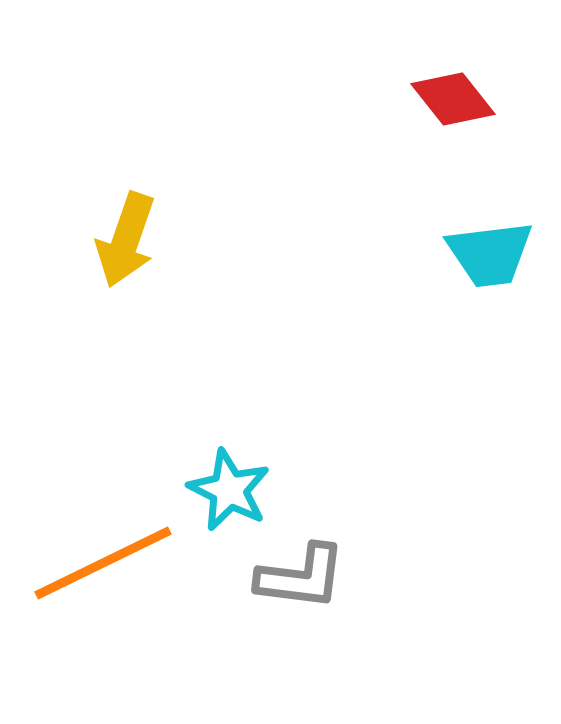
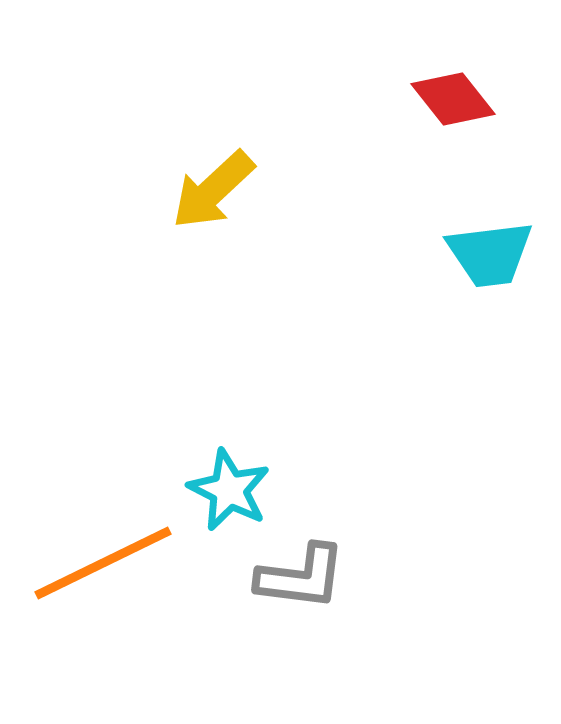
yellow arrow: moved 87 px right, 50 px up; rotated 28 degrees clockwise
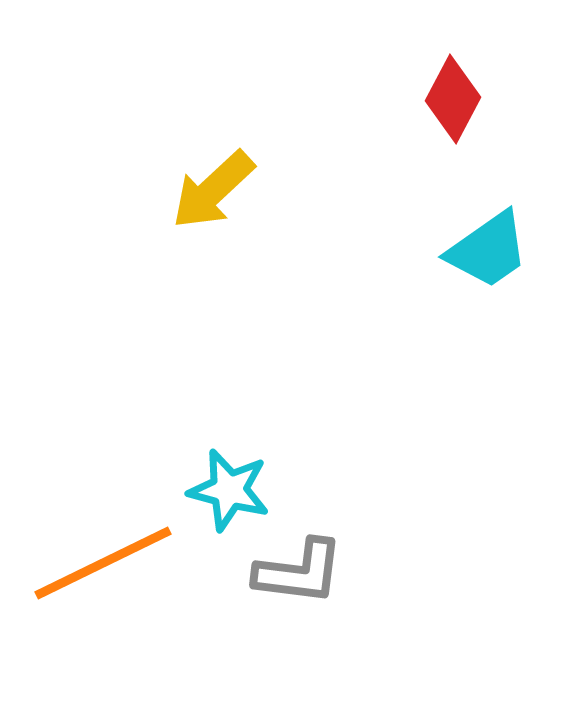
red diamond: rotated 66 degrees clockwise
cyan trapezoid: moved 2 px left, 4 px up; rotated 28 degrees counterclockwise
cyan star: rotated 12 degrees counterclockwise
gray L-shape: moved 2 px left, 5 px up
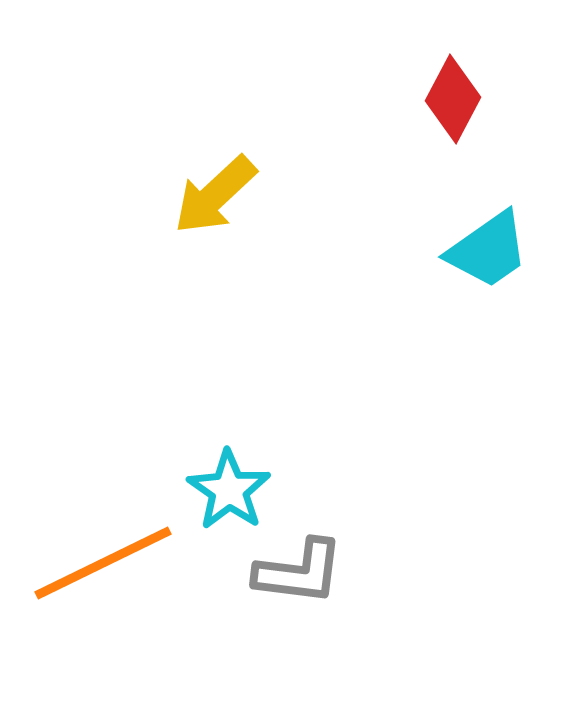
yellow arrow: moved 2 px right, 5 px down
cyan star: rotated 20 degrees clockwise
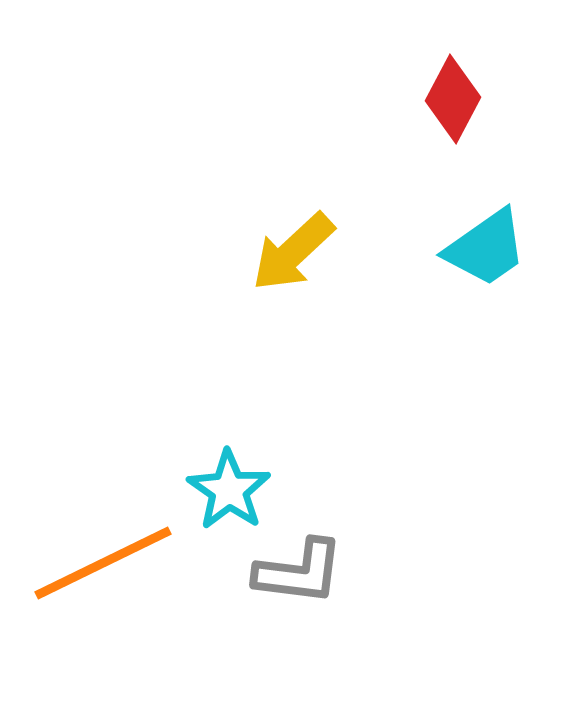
yellow arrow: moved 78 px right, 57 px down
cyan trapezoid: moved 2 px left, 2 px up
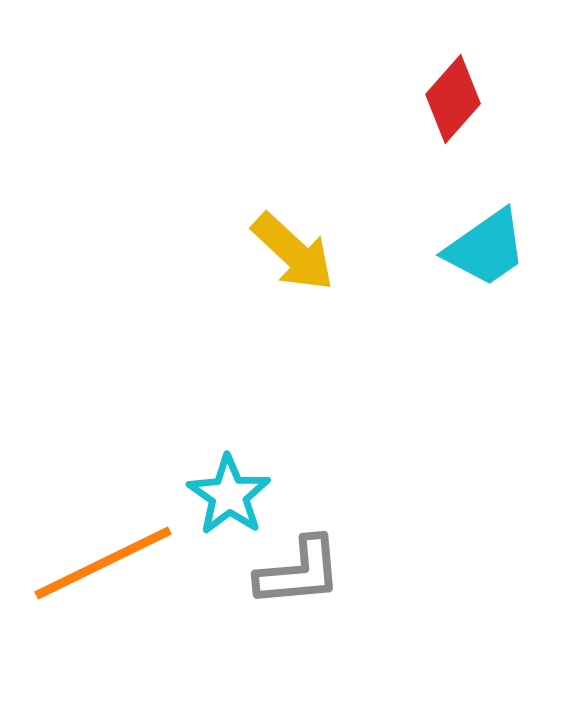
red diamond: rotated 14 degrees clockwise
yellow arrow: rotated 94 degrees counterclockwise
cyan star: moved 5 px down
gray L-shape: rotated 12 degrees counterclockwise
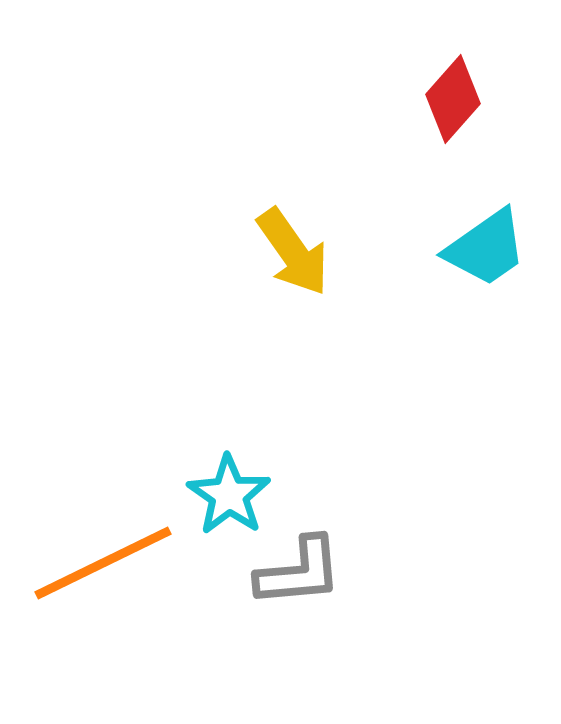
yellow arrow: rotated 12 degrees clockwise
